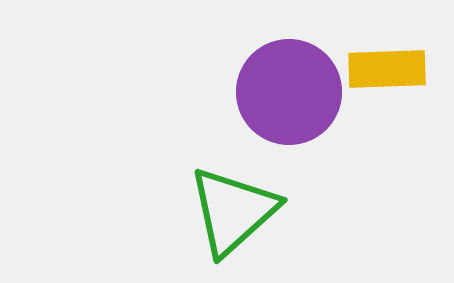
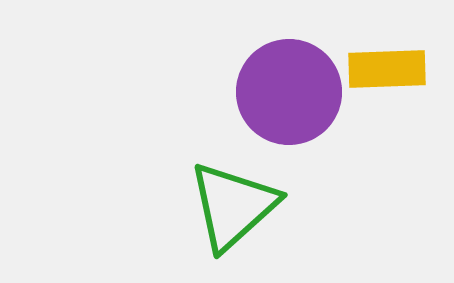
green triangle: moved 5 px up
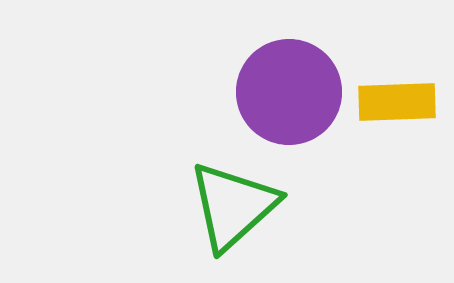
yellow rectangle: moved 10 px right, 33 px down
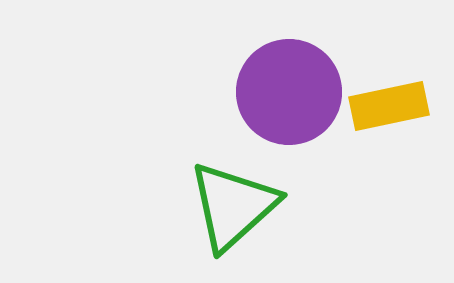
yellow rectangle: moved 8 px left, 4 px down; rotated 10 degrees counterclockwise
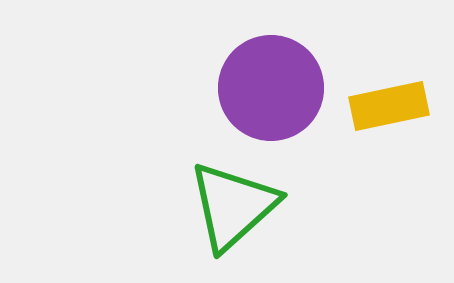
purple circle: moved 18 px left, 4 px up
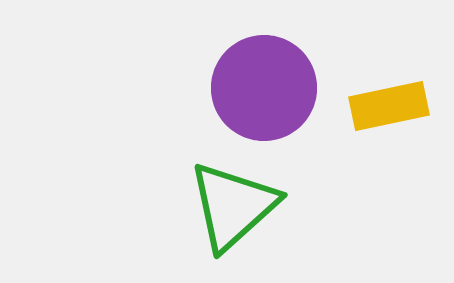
purple circle: moved 7 px left
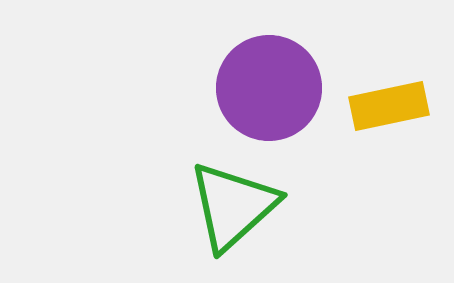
purple circle: moved 5 px right
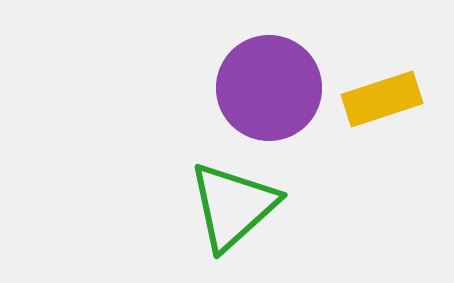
yellow rectangle: moved 7 px left, 7 px up; rotated 6 degrees counterclockwise
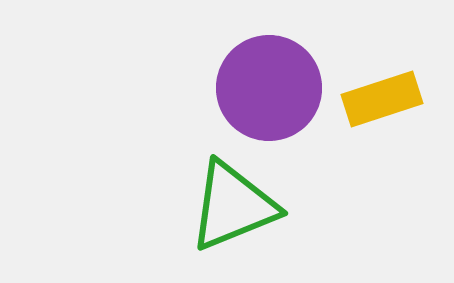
green triangle: rotated 20 degrees clockwise
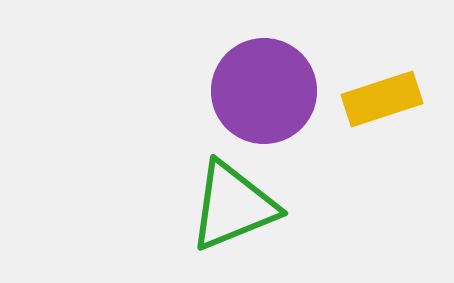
purple circle: moved 5 px left, 3 px down
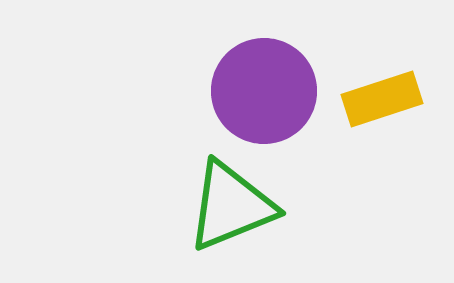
green triangle: moved 2 px left
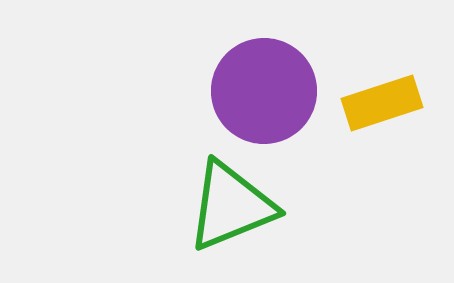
yellow rectangle: moved 4 px down
